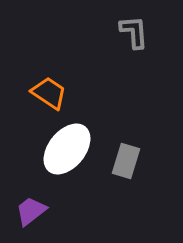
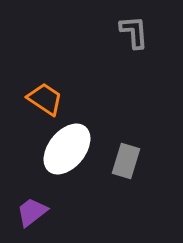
orange trapezoid: moved 4 px left, 6 px down
purple trapezoid: moved 1 px right, 1 px down
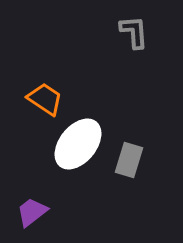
white ellipse: moved 11 px right, 5 px up
gray rectangle: moved 3 px right, 1 px up
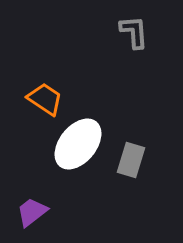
gray rectangle: moved 2 px right
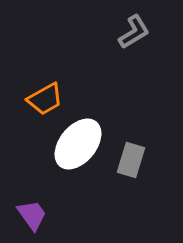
gray L-shape: rotated 63 degrees clockwise
orange trapezoid: rotated 117 degrees clockwise
purple trapezoid: moved 3 px down; rotated 92 degrees clockwise
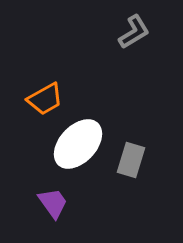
white ellipse: rotated 4 degrees clockwise
purple trapezoid: moved 21 px right, 12 px up
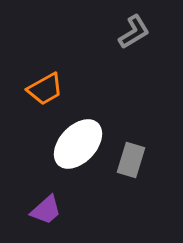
orange trapezoid: moved 10 px up
purple trapezoid: moved 7 px left, 7 px down; rotated 84 degrees clockwise
